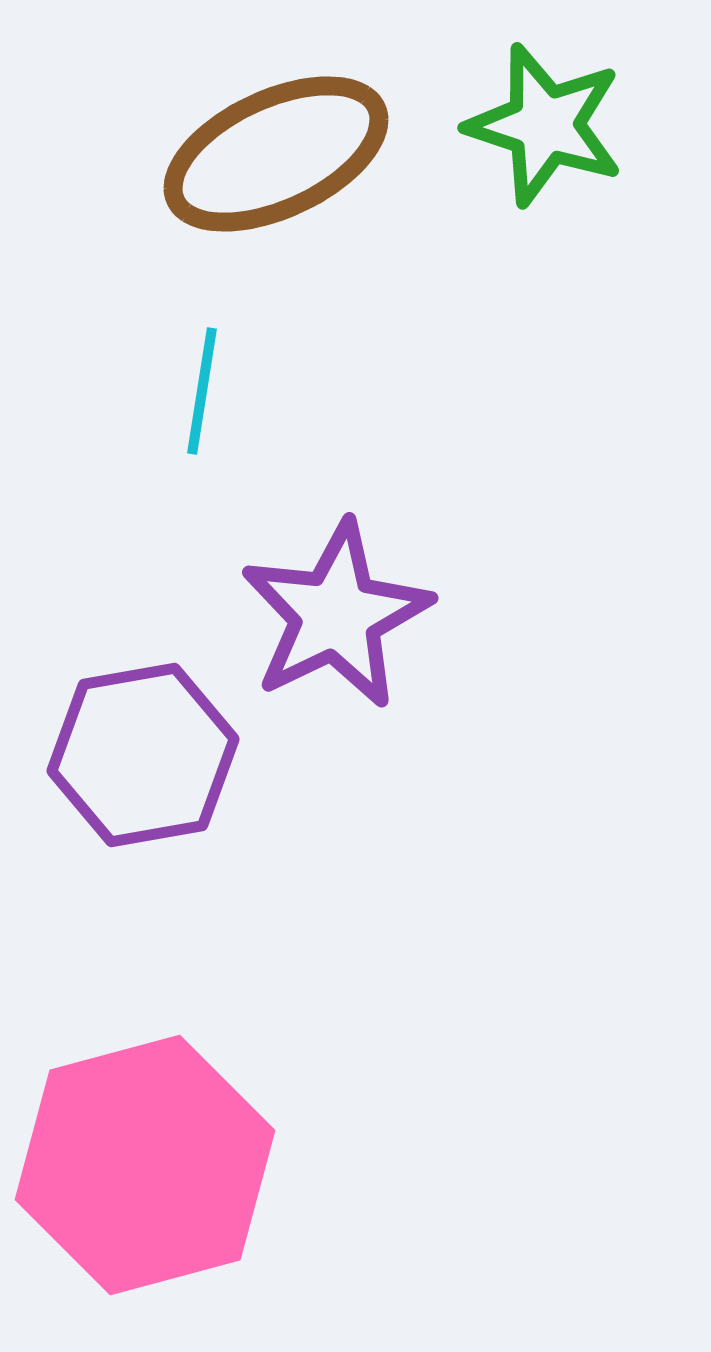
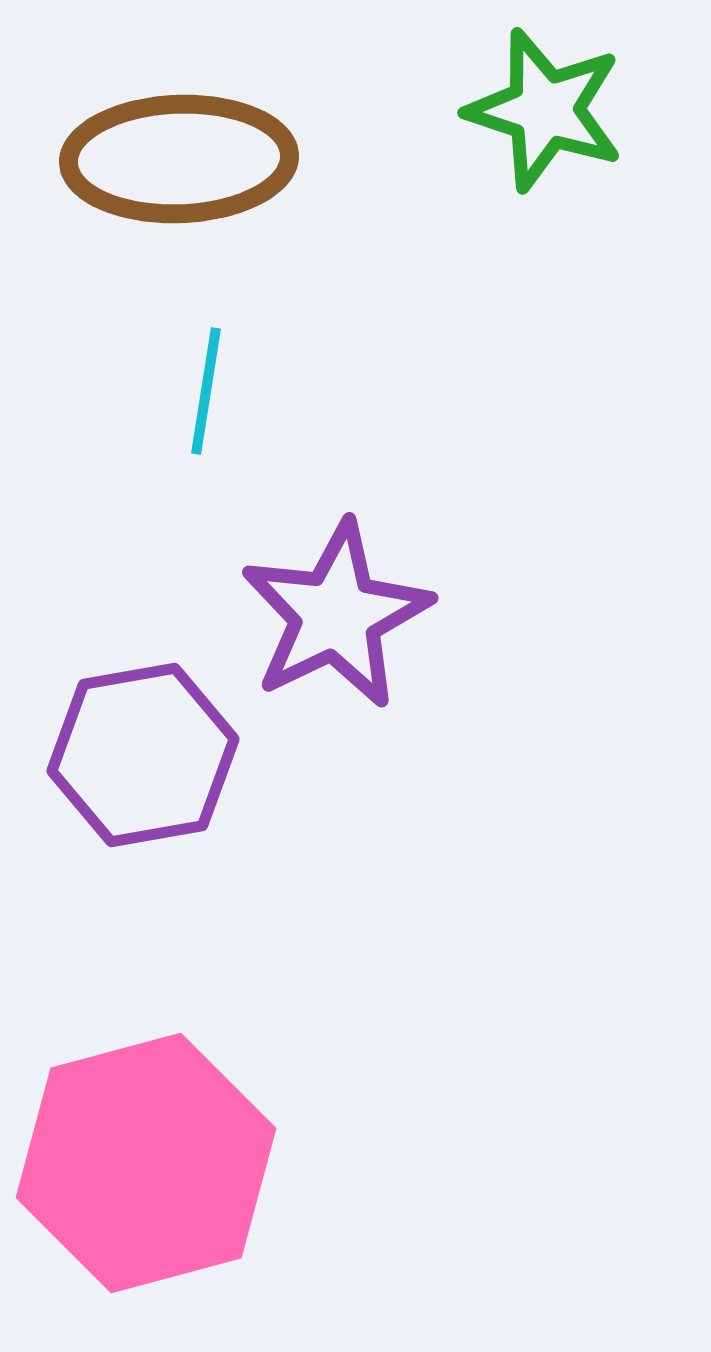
green star: moved 15 px up
brown ellipse: moved 97 px left, 5 px down; rotated 23 degrees clockwise
cyan line: moved 4 px right
pink hexagon: moved 1 px right, 2 px up
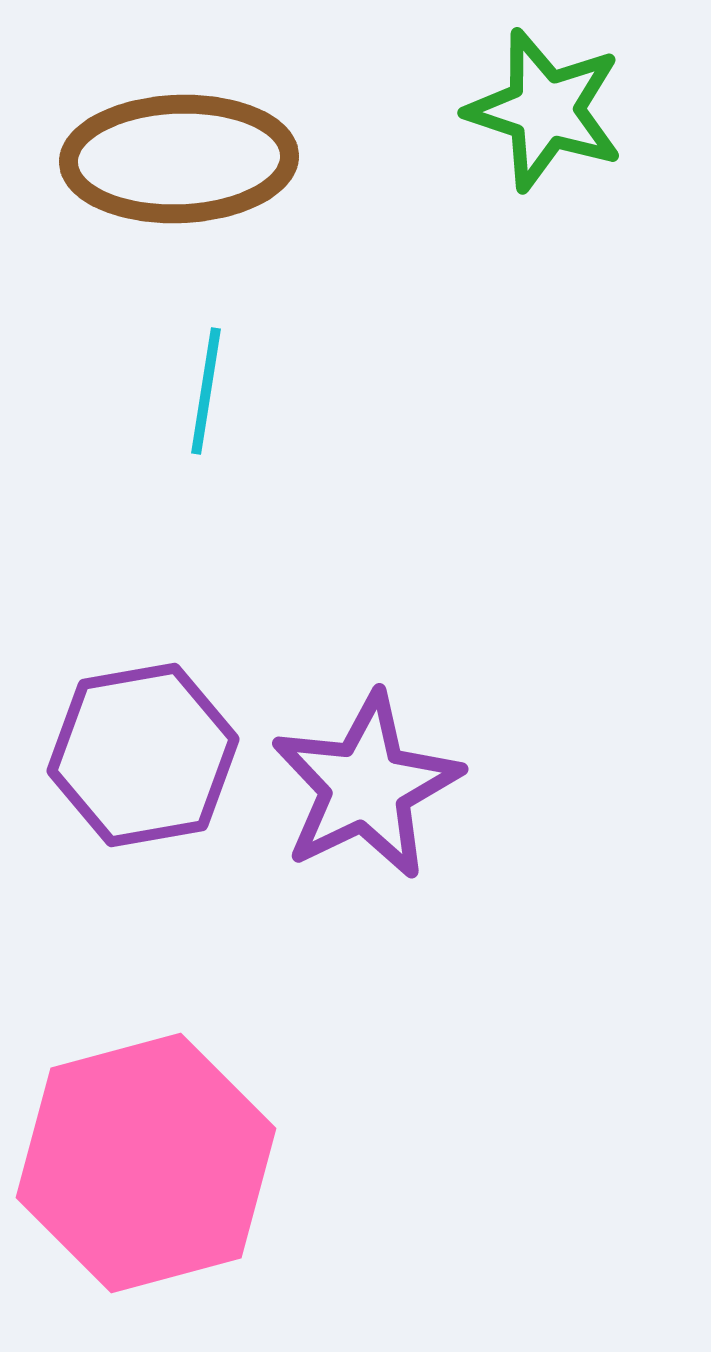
purple star: moved 30 px right, 171 px down
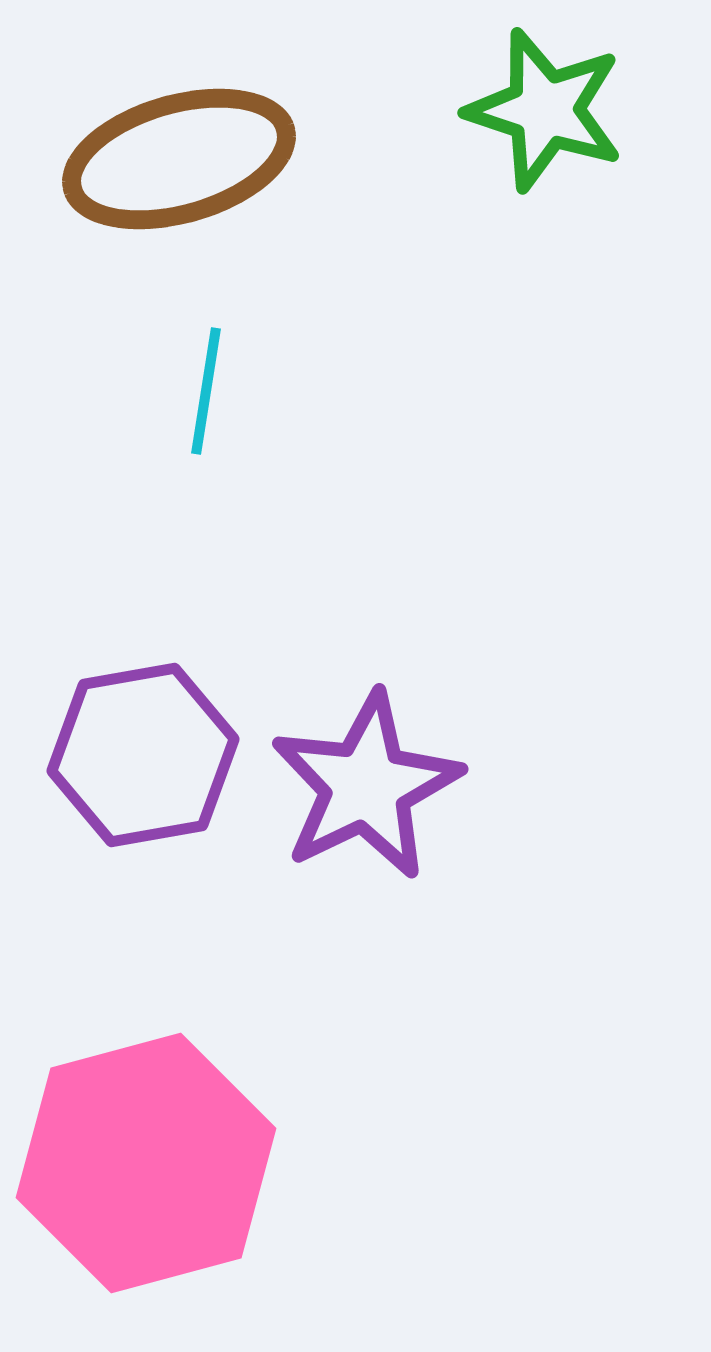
brown ellipse: rotated 14 degrees counterclockwise
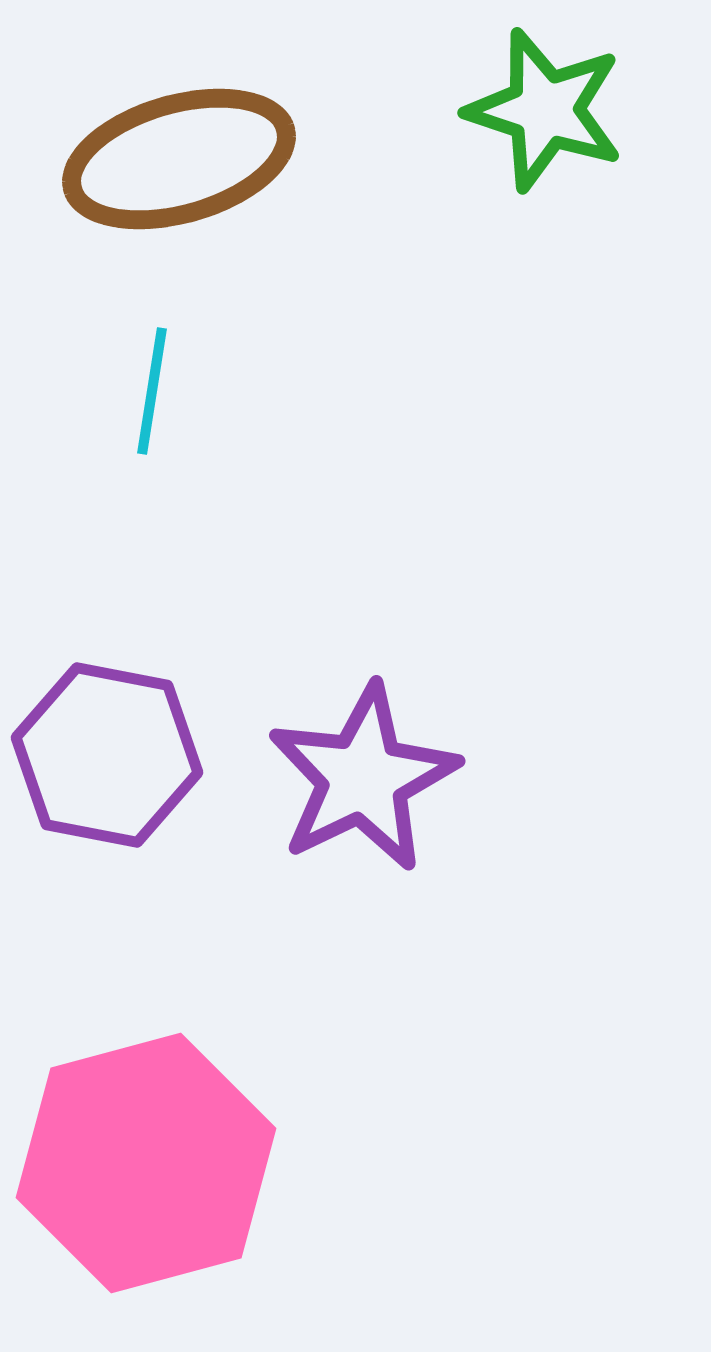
cyan line: moved 54 px left
purple hexagon: moved 36 px left; rotated 21 degrees clockwise
purple star: moved 3 px left, 8 px up
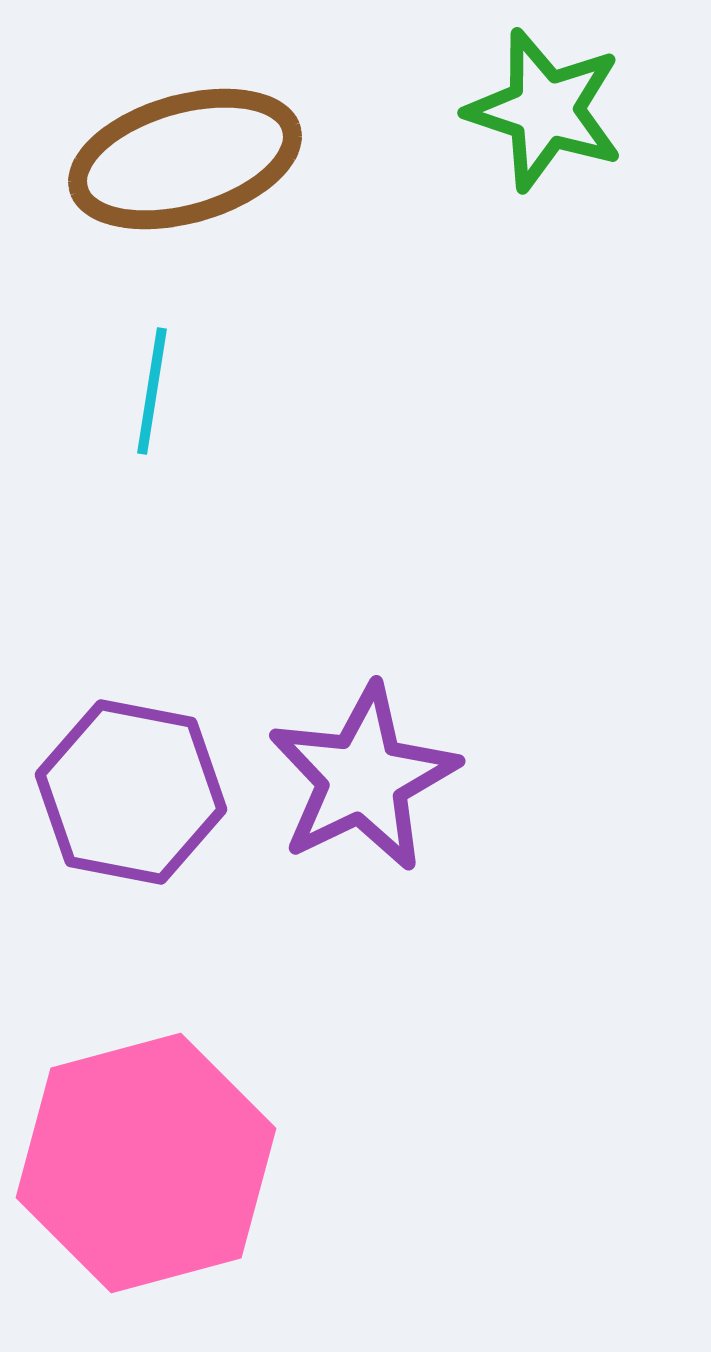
brown ellipse: moved 6 px right
purple hexagon: moved 24 px right, 37 px down
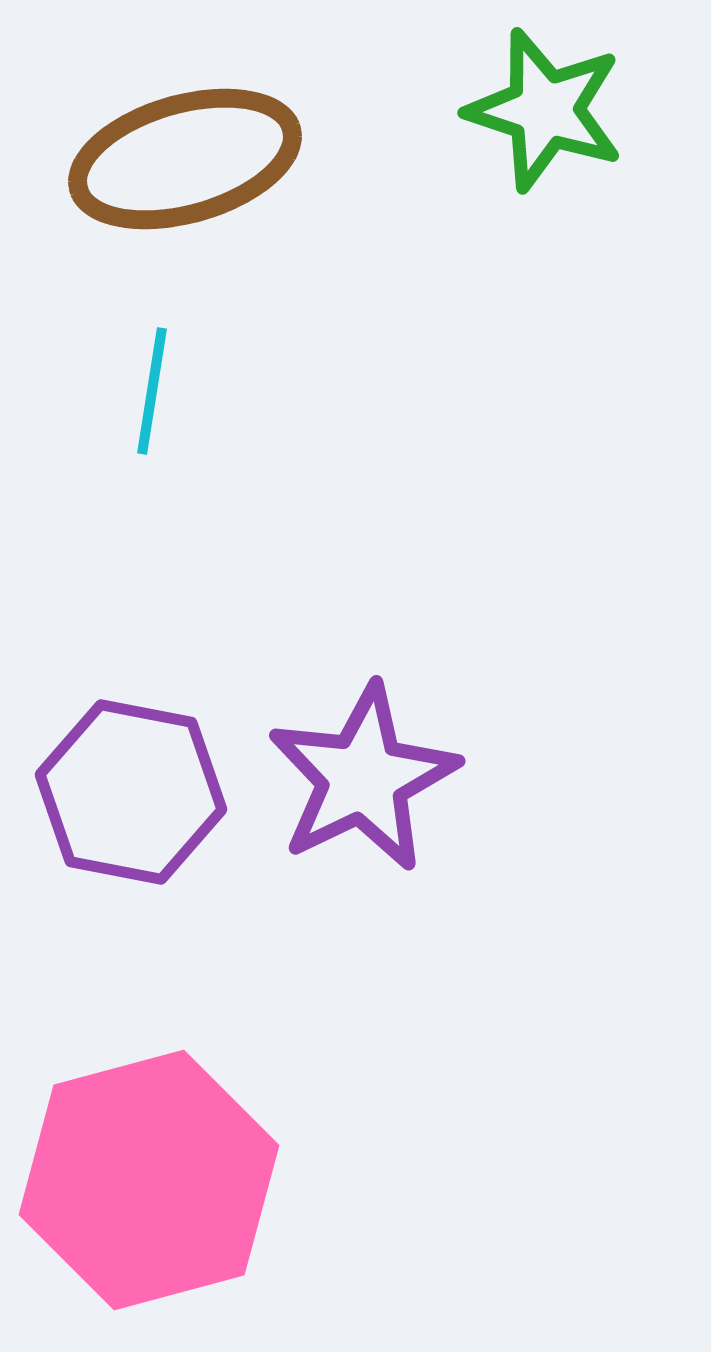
pink hexagon: moved 3 px right, 17 px down
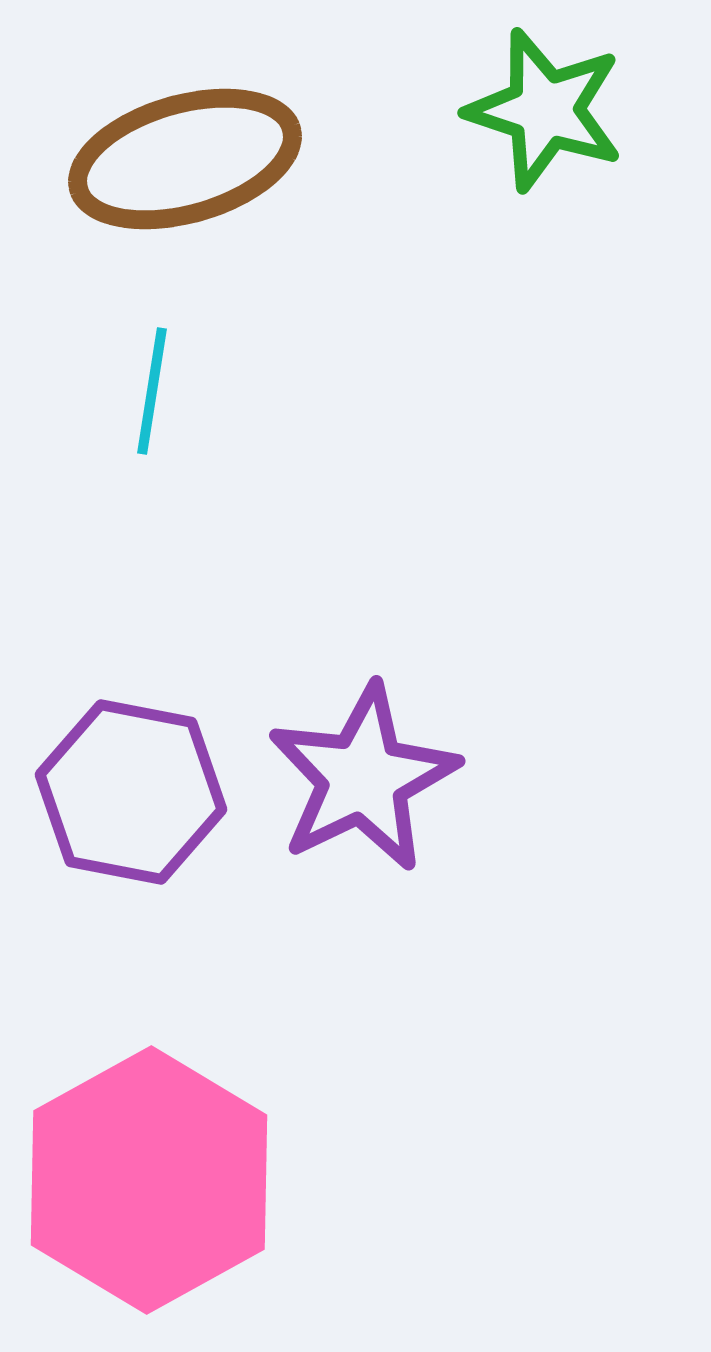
pink hexagon: rotated 14 degrees counterclockwise
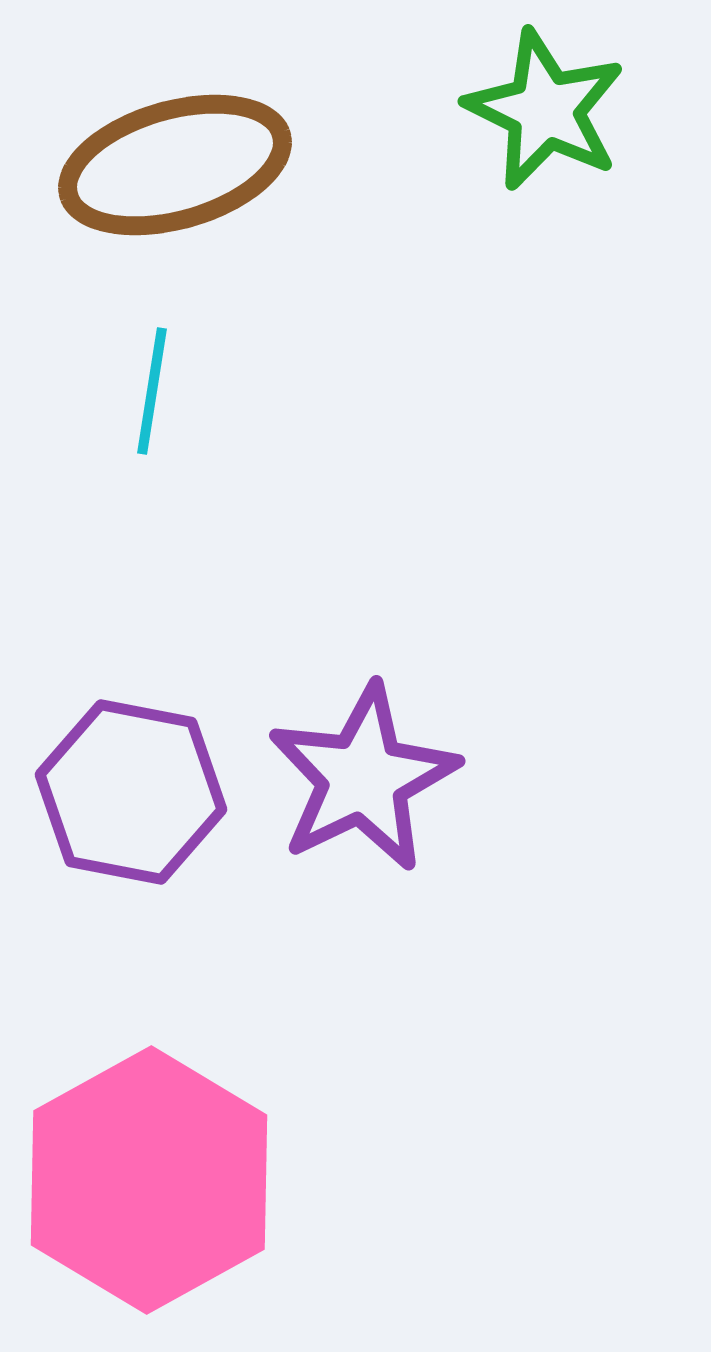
green star: rotated 8 degrees clockwise
brown ellipse: moved 10 px left, 6 px down
